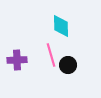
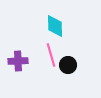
cyan diamond: moved 6 px left
purple cross: moved 1 px right, 1 px down
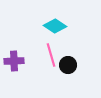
cyan diamond: rotated 55 degrees counterclockwise
purple cross: moved 4 px left
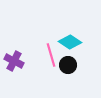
cyan diamond: moved 15 px right, 16 px down
purple cross: rotated 30 degrees clockwise
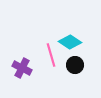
purple cross: moved 8 px right, 7 px down
black circle: moved 7 px right
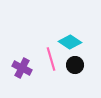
pink line: moved 4 px down
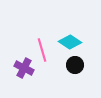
pink line: moved 9 px left, 9 px up
purple cross: moved 2 px right
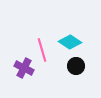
black circle: moved 1 px right, 1 px down
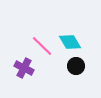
cyan diamond: rotated 25 degrees clockwise
pink line: moved 4 px up; rotated 30 degrees counterclockwise
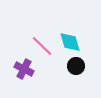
cyan diamond: rotated 15 degrees clockwise
purple cross: moved 1 px down
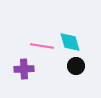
pink line: rotated 35 degrees counterclockwise
purple cross: rotated 30 degrees counterclockwise
